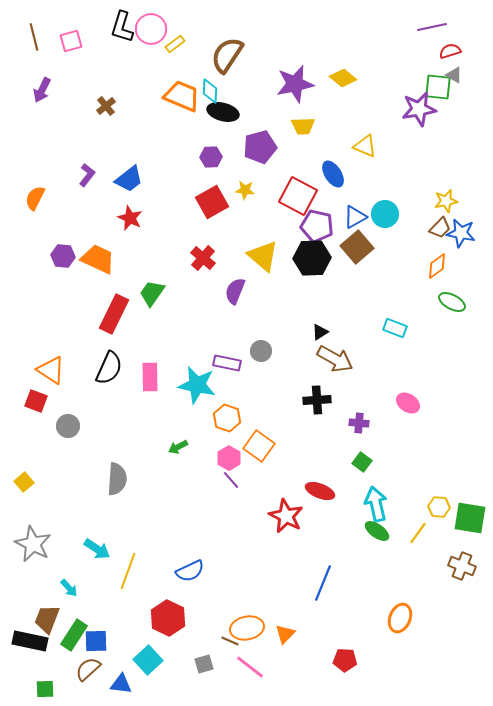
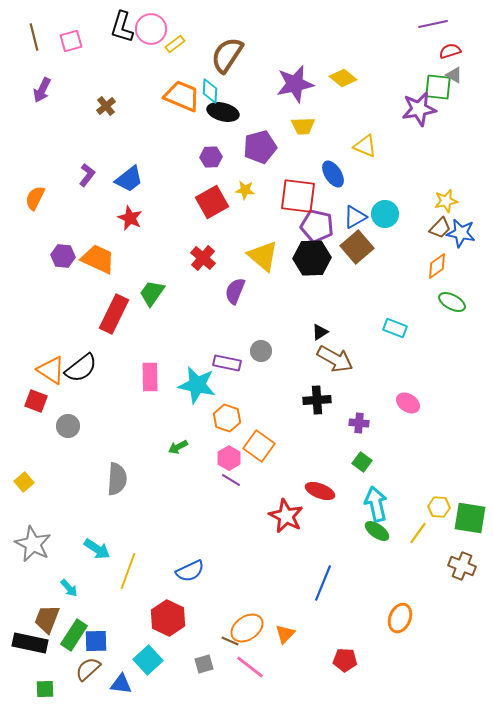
purple line at (432, 27): moved 1 px right, 3 px up
red square at (298, 196): rotated 21 degrees counterclockwise
black semicircle at (109, 368): moved 28 px left; rotated 28 degrees clockwise
purple line at (231, 480): rotated 18 degrees counterclockwise
orange ellipse at (247, 628): rotated 24 degrees counterclockwise
black rectangle at (30, 641): moved 2 px down
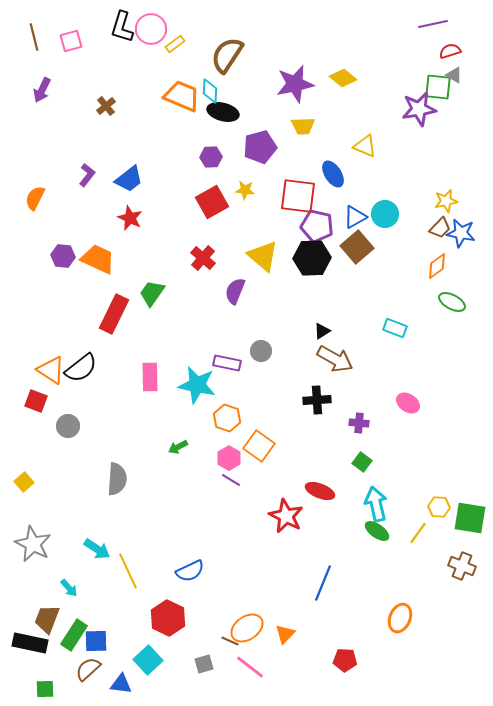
black triangle at (320, 332): moved 2 px right, 1 px up
yellow line at (128, 571): rotated 45 degrees counterclockwise
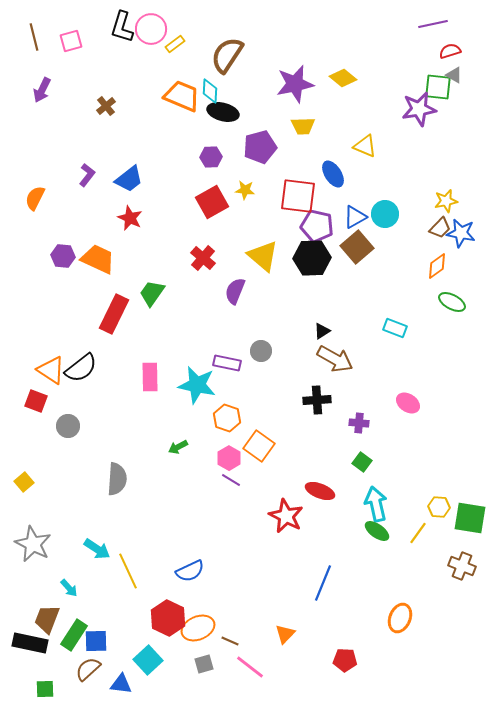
orange ellipse at (247, 628): moved 49 px left; rotated 12 degrees clockwise
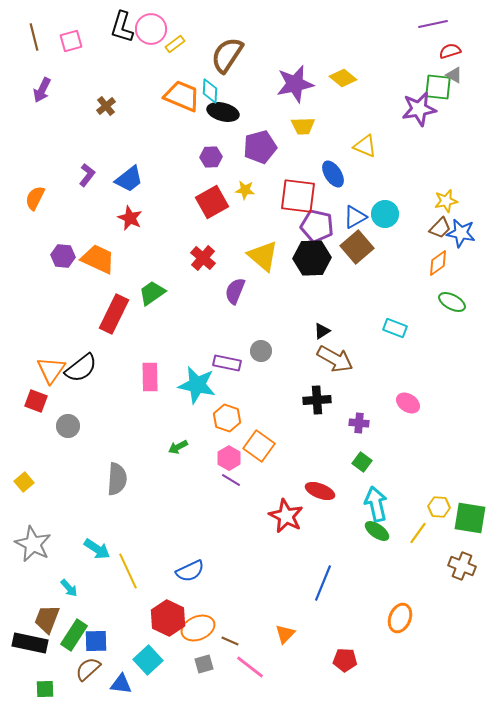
orange diamond at (437, 266): moved 1 px right, 3 px up
green trapezoid at (152, 293): rotated 20 degrees clockwise
orange triangle at (51, 370): rotated 32 degrees clockwise
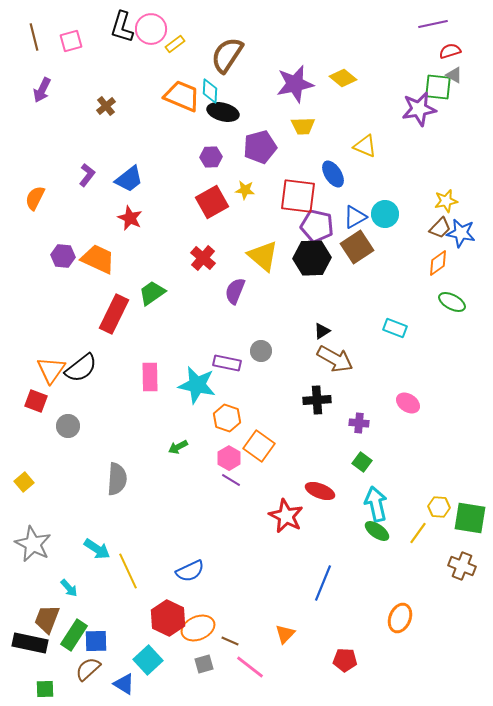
brown square at (357, 247): rotated 8 degrees clockwise
blue triangle at (121, 684): moved 3 px right; rotated 25 degrees clockwise
